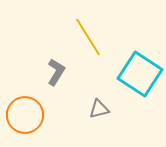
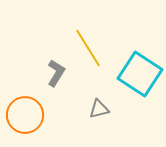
yellow line: moved 11 px down
gray L-shape: moved 1 px down
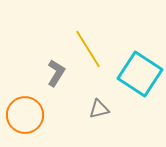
yellow line: moved 1 px down
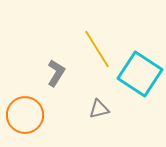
yellow line: moved 9 px right
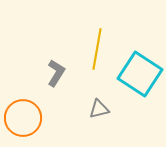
yellow line: rotated 42 degrees clockwise
orange circle: moved 2 px left, 3 px down
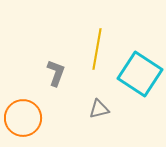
gray L-shape: rotated 12 degrees counterclockwise
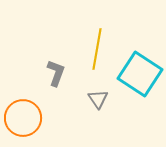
gray triangle: moved 1 px left, 10 px up; rotated 50 degrees counterclockwise
